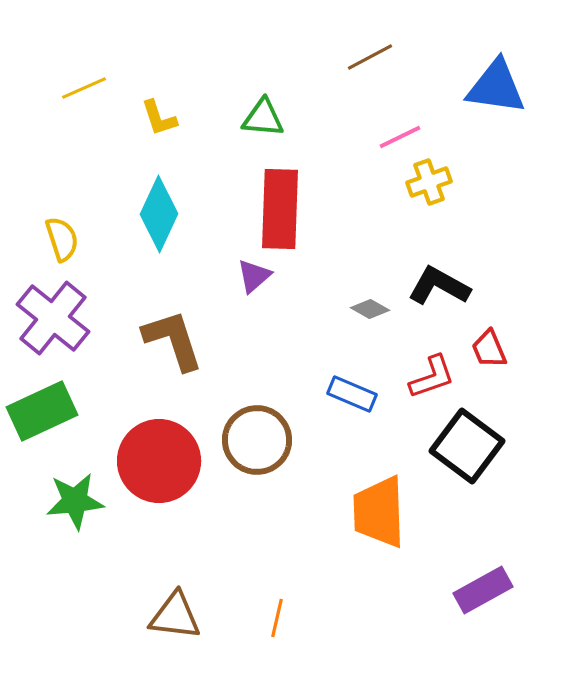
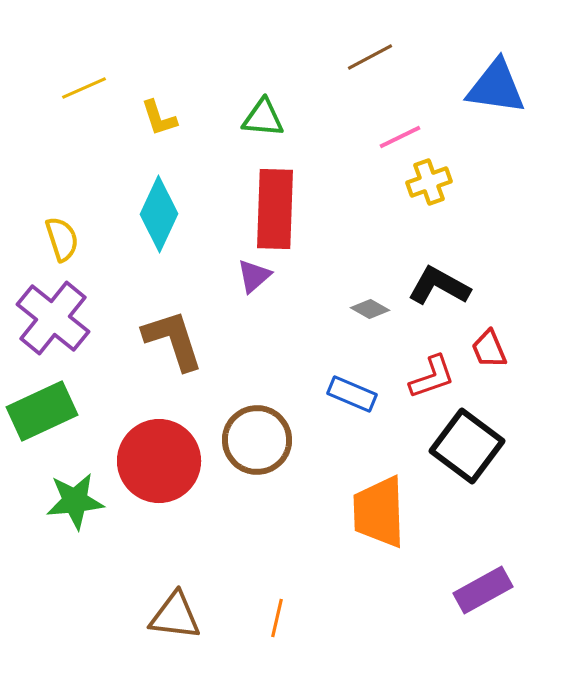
red rectangle: moved 5 px left
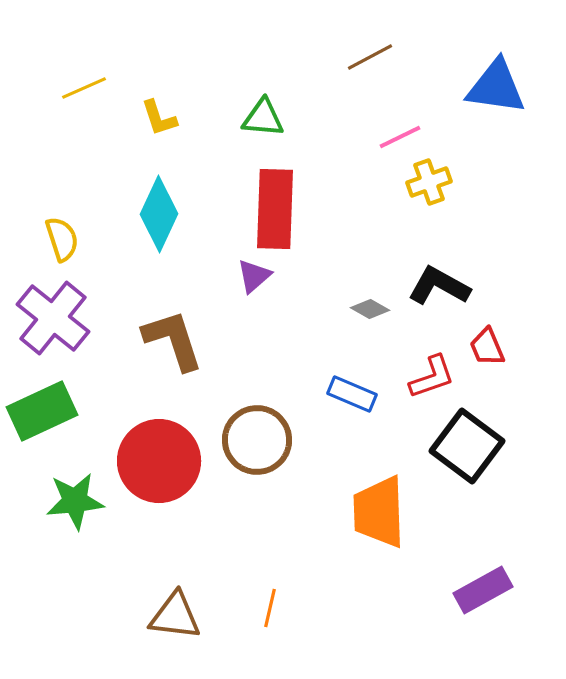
red trapezoid: moved 2 px left, 2 px up
orange line: moved 7 px left, 10 px up
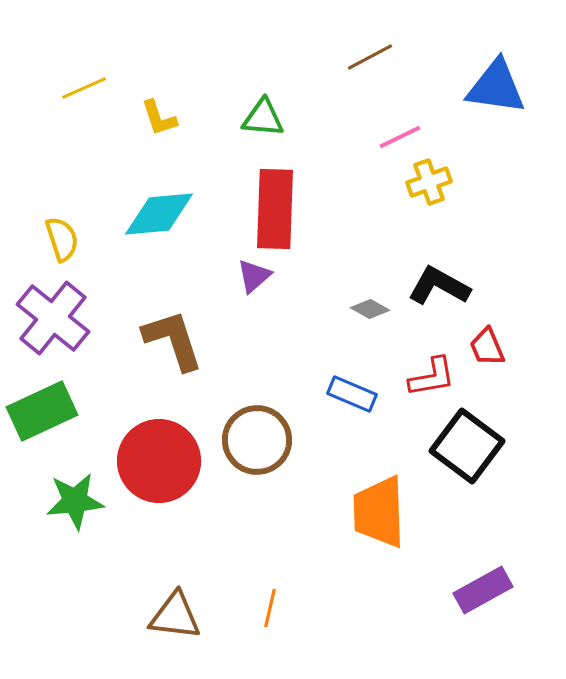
cyan diamond: rotated 60 degrees clockwise
red L-shape: rotated 9 degrees clockwise
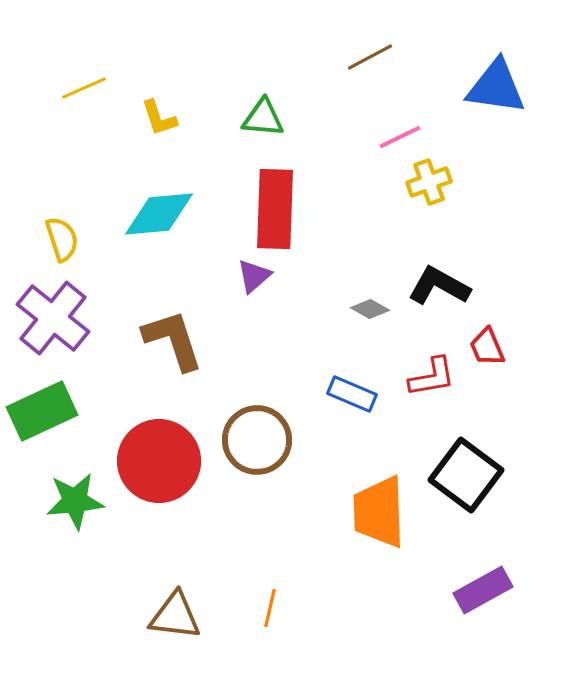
black square: moved 1 px left, 29 px down
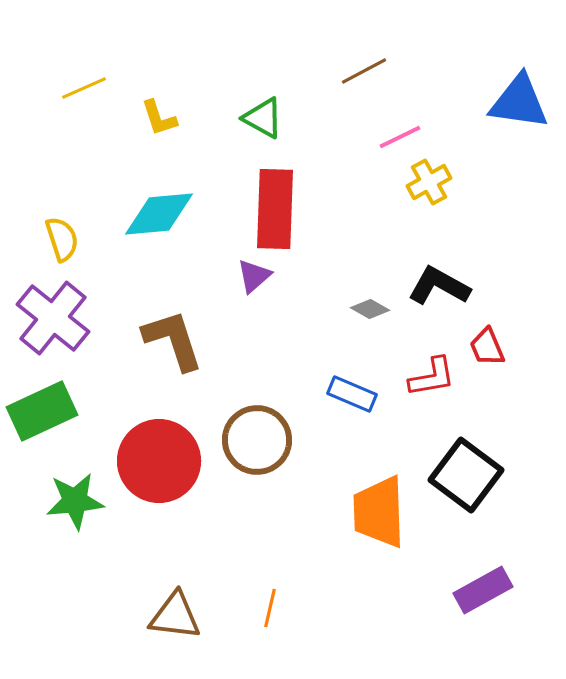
brown line: moved 6 px left, 14 px down
blue triangle: moved 23 px right, 15 px down
green triangle: rotated 24 degrees clockwise
yellow cross: rotated 9 degrees counterclockwise
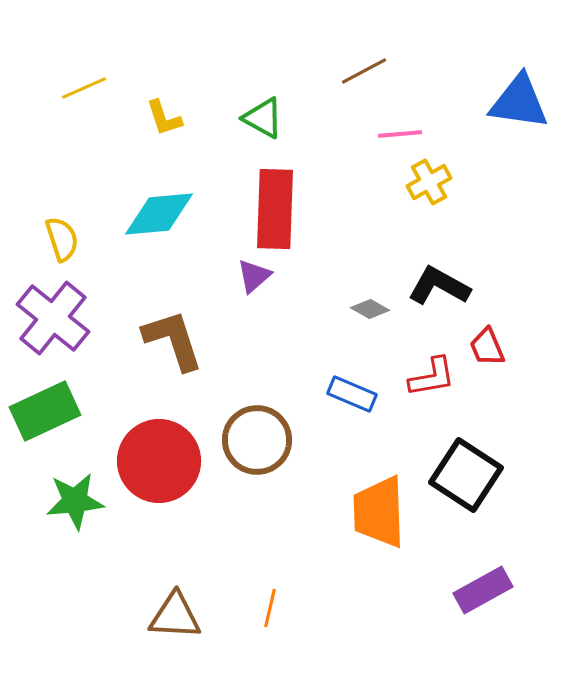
yellow L-shape: moved 5 px right
pink line: moved 3 px up; rotated 21 degrees clockwise
green rectangle: moved 3 px right
black square: rotated 4 degrees counterclockwise
brown triangle: rotated 4 degrees counterclockwise
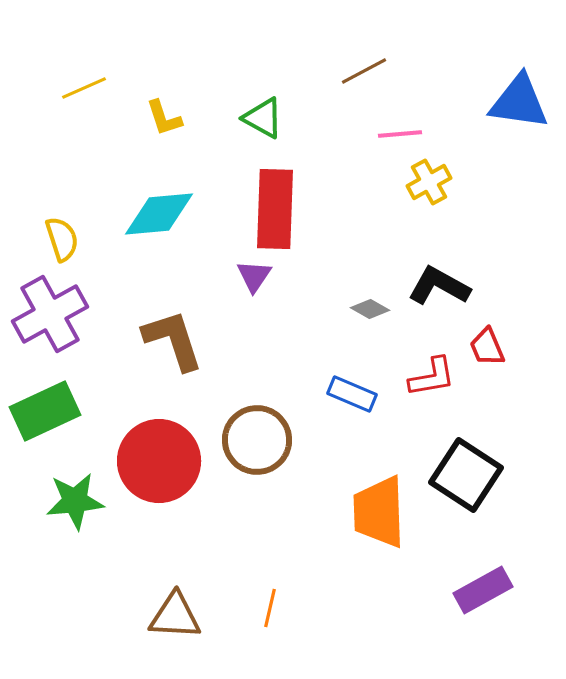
purple triangle: rotated 15 degrees counterclockwise
purple cross: moved 3 px left, 4 px up; rotated 22 degrees clockwise
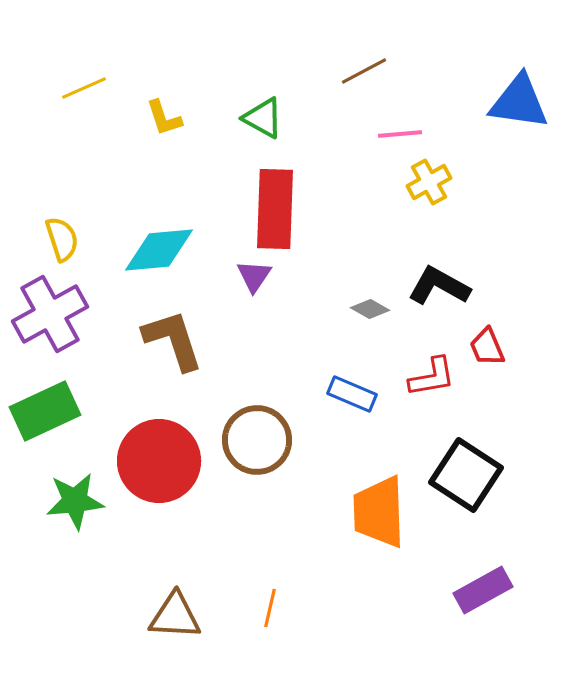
cyan diamond: moved 36 px down
